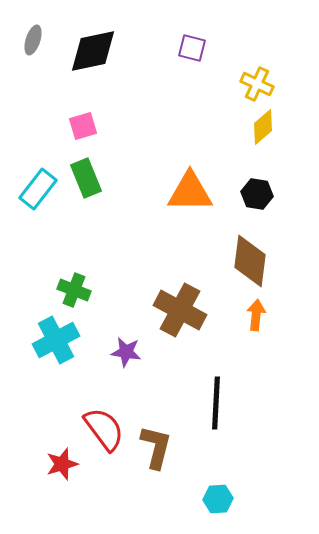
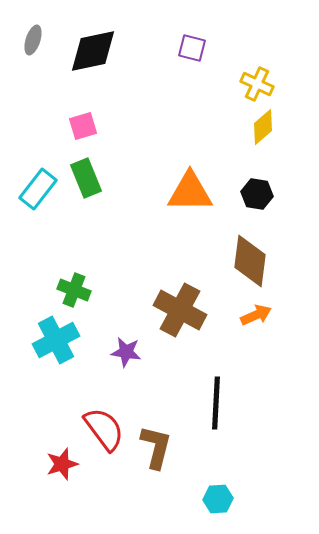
orange arrow: rotated 60 degrees clockwise
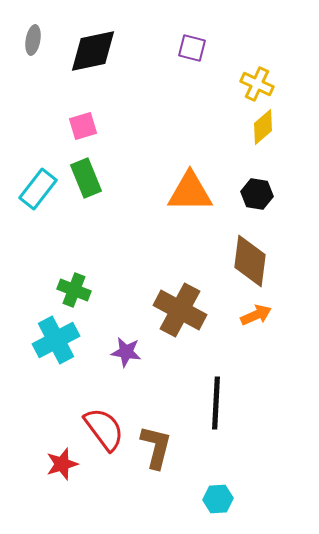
gray ellipse: rotated 8 degrees counterclockwise
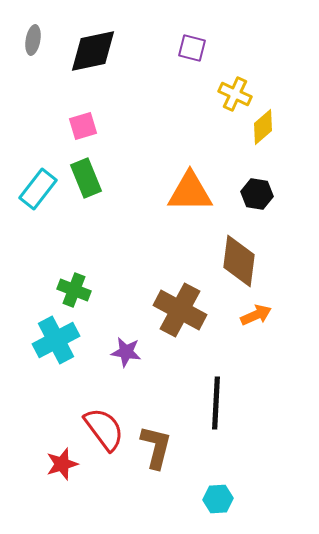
yellow cross: moved 22 px left, 10 px down
brown diamond: moved 11 px left
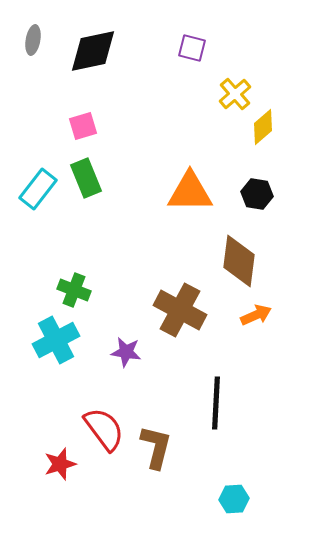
yellow cross: rotated 24 degrees clockwise
red star: moved 2 px left
cyan hexagon: moved 16 px right
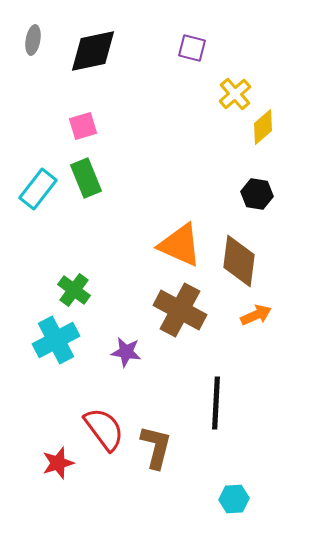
orange triangle: moved 10 px left, 53 px down; rotated 24 degrees clockwise
green cross: rotated 16 degrees clockwise
red star: moved 2 px left, 1 px up
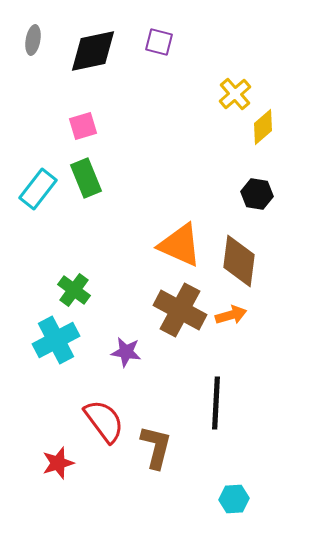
purple square: moved 33 px left, 6 px up
orange arrow: moved 25 px left; rotated 8 degrees clockwise
red semicircle: moved 8 px up
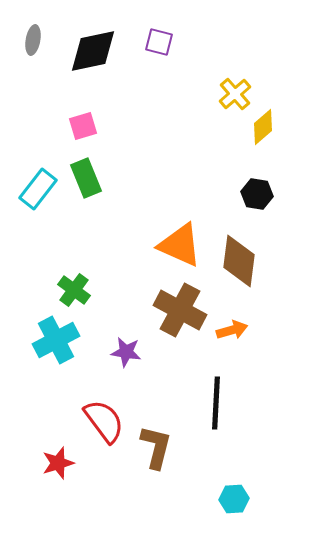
orange arrow: moved 1 px right, 15 px down
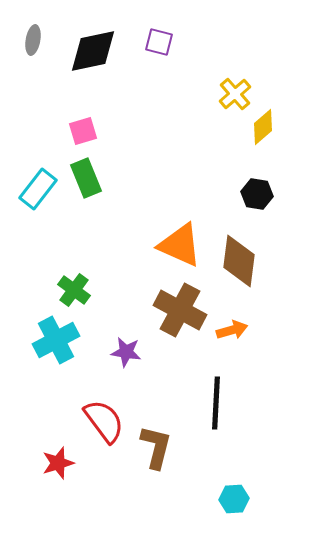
pink square: moved 5 px down
